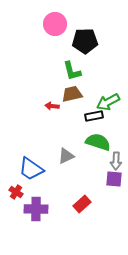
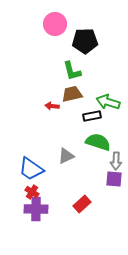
green arrow: rotated 45 degrees clockwise
black rectangle: moved 2 px left
red cross: moved 16 px right
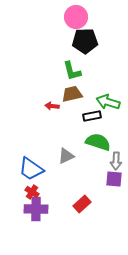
pink circle: moved 21 px right, 7 px up
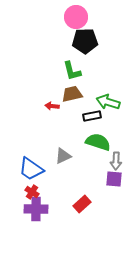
gray triangle: moved 3 px left
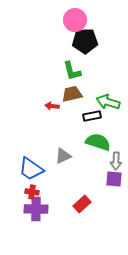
pink circle: moved 1 px left, 3 px down
red cross: rotated 24 degrees counterclockwise
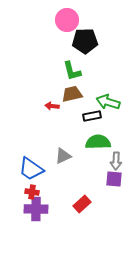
pink circle: moved 8 px left
green semicircle: rotated 20 degrees counterclockwise
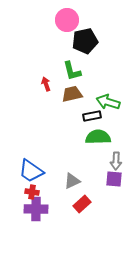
black pentagon: rotated 10 degrees counterclockwise
red arrow: moved 6 px left, 22 px up; rotated 64 degrees clockwise
green semicircle: moved 5 px up
gray triangle: moved 9 px right, 25 px down
blue trapezoid: moved 2 px down
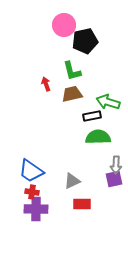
pink circle: moved 3 px left, 5 px down
gray arrow: moved 4 px down
purple square: rotated 18 degrees counterclockwise
red rectangle: rotated 42 degrees clockwise
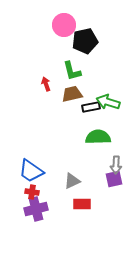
black rectangle: moved 1 px left, 9 px up
purple cross: rotated 15 degrees counterclockwise
